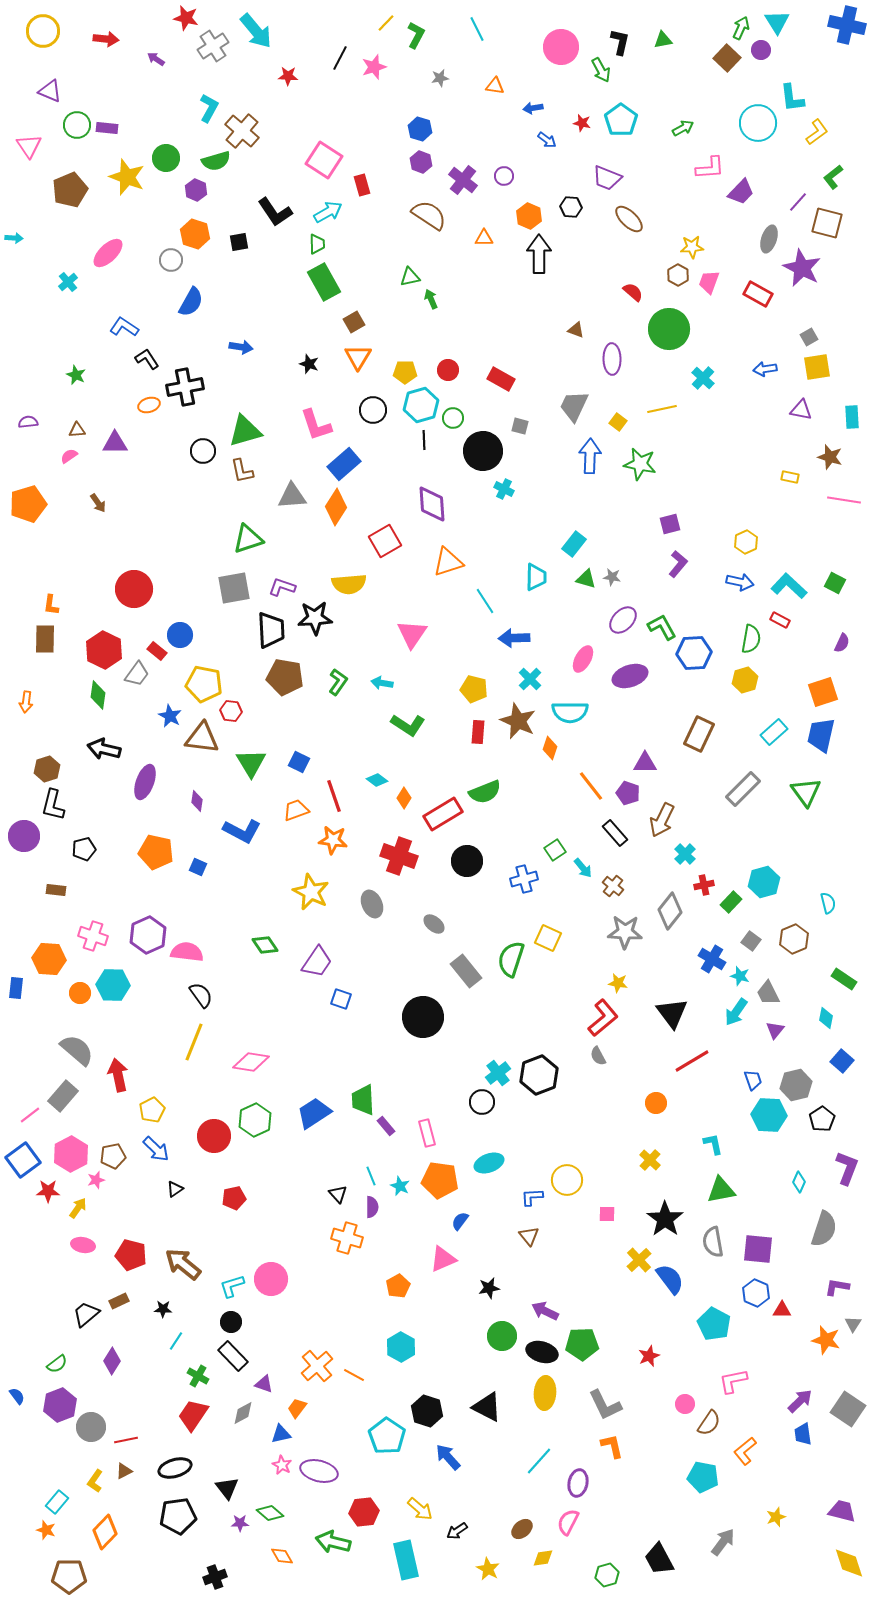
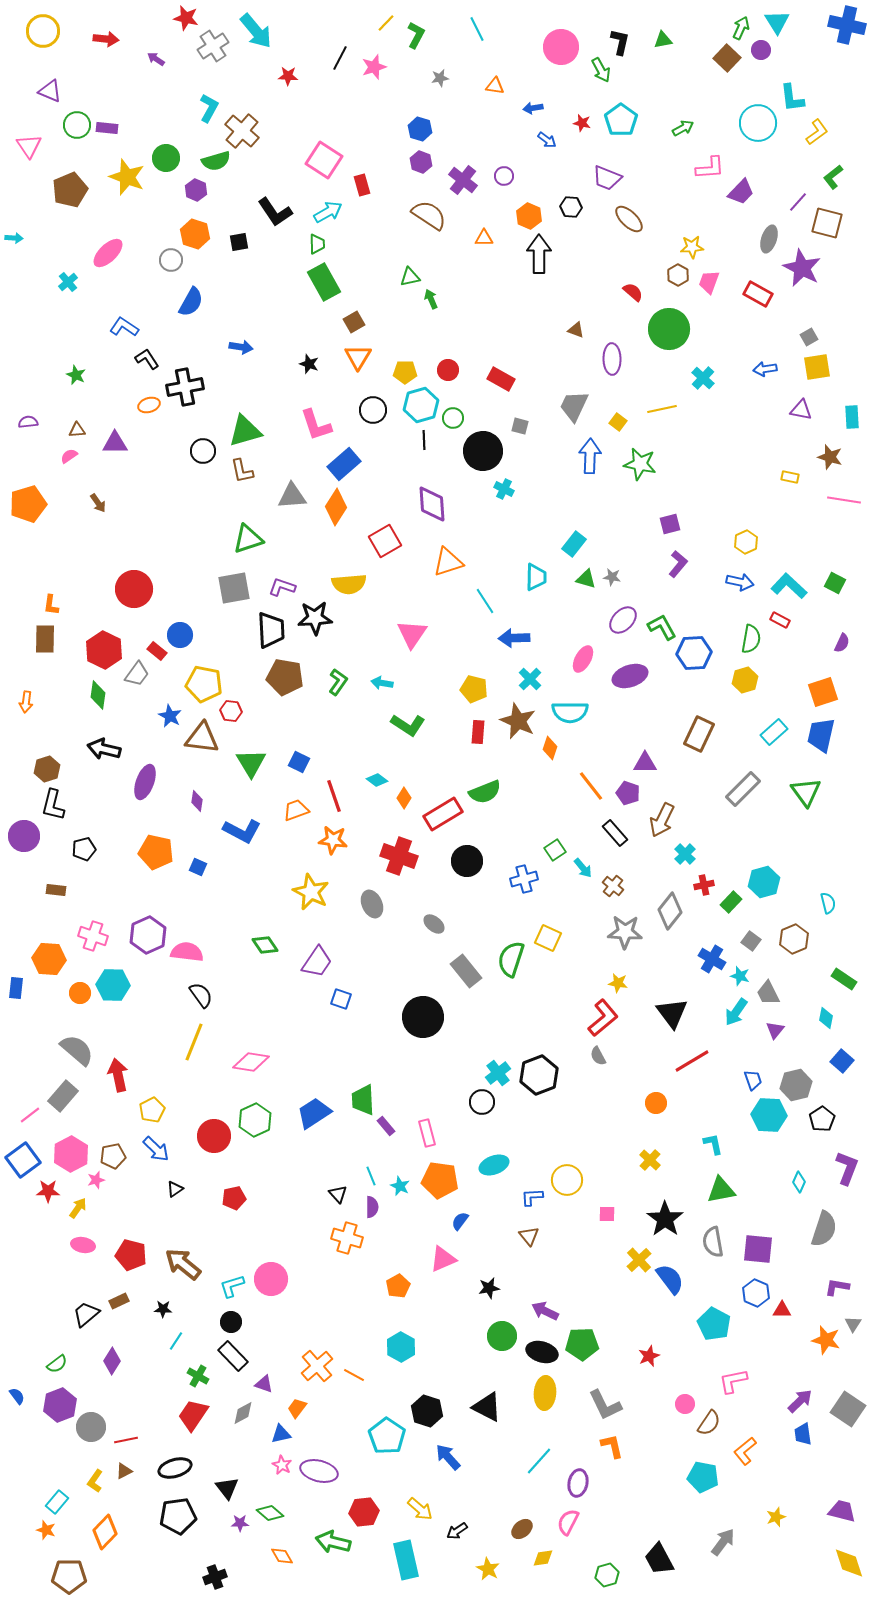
cyan ellipse at (489, 1163): moved 5 px right, 2 px down
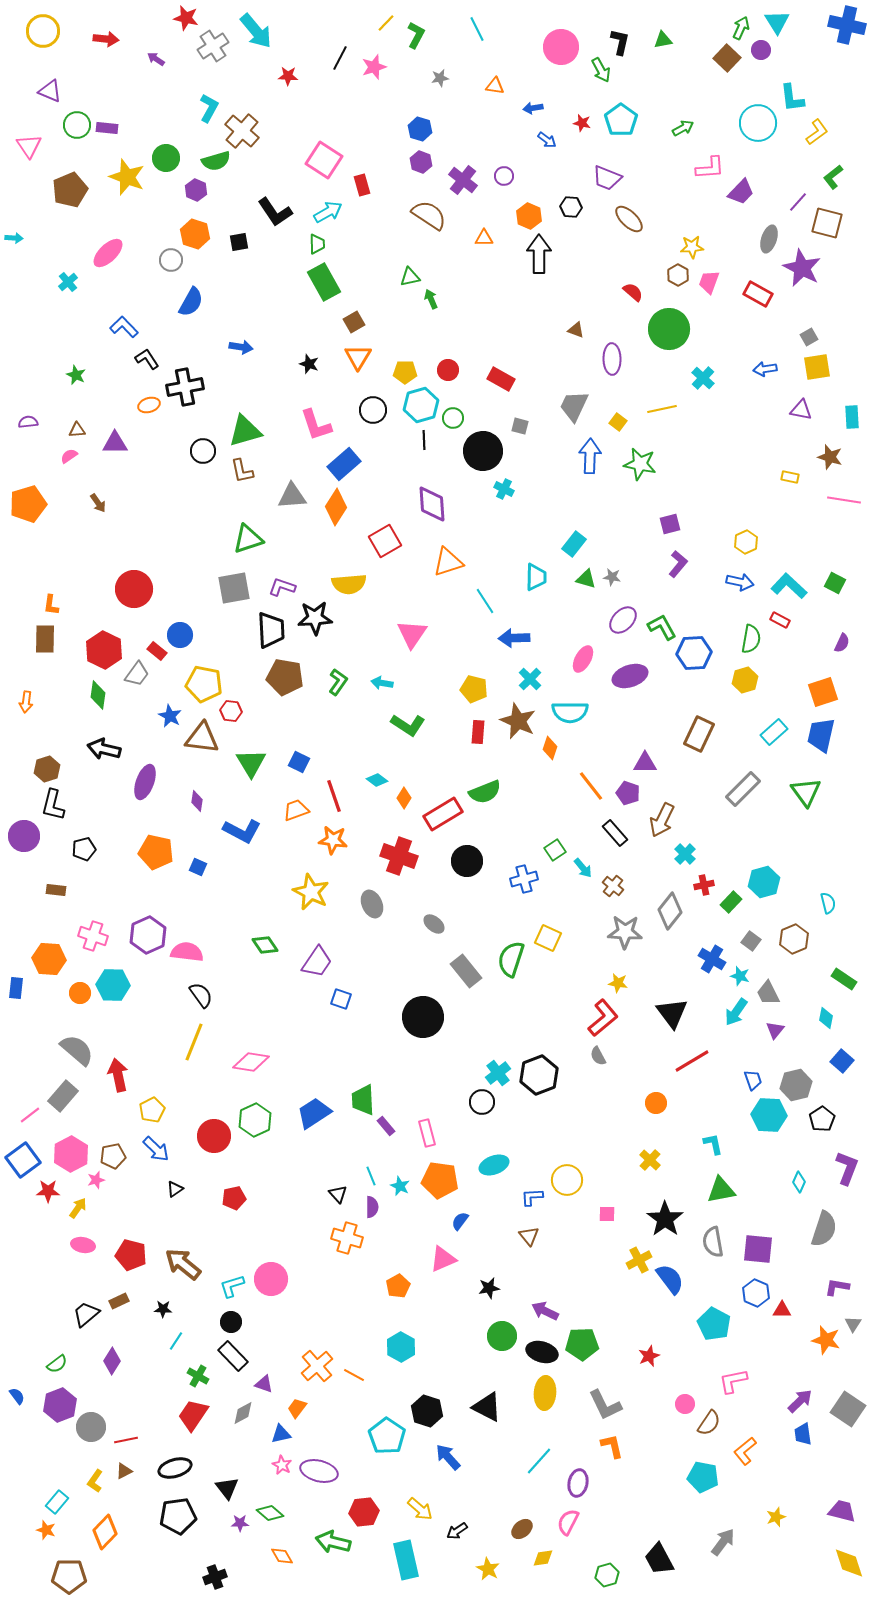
blue L-shape at (124, 327): rotated 12 degrees clockwise
yellow cross at (639, 1260): rotated 15 degrees clockwise
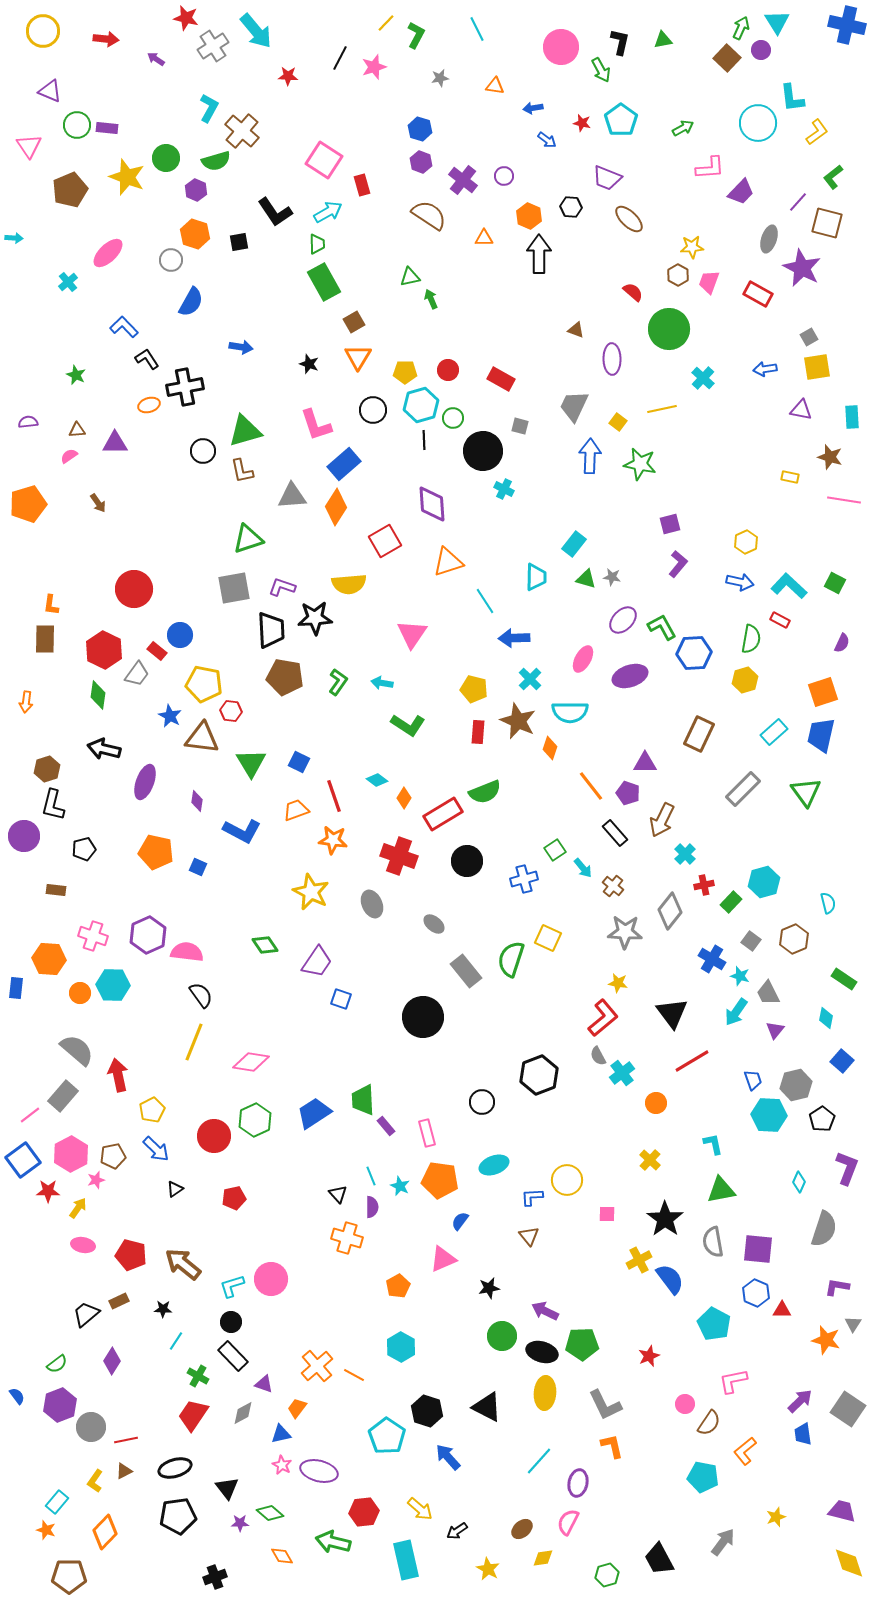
cyan cross at (498, 1073): moved 124 px right
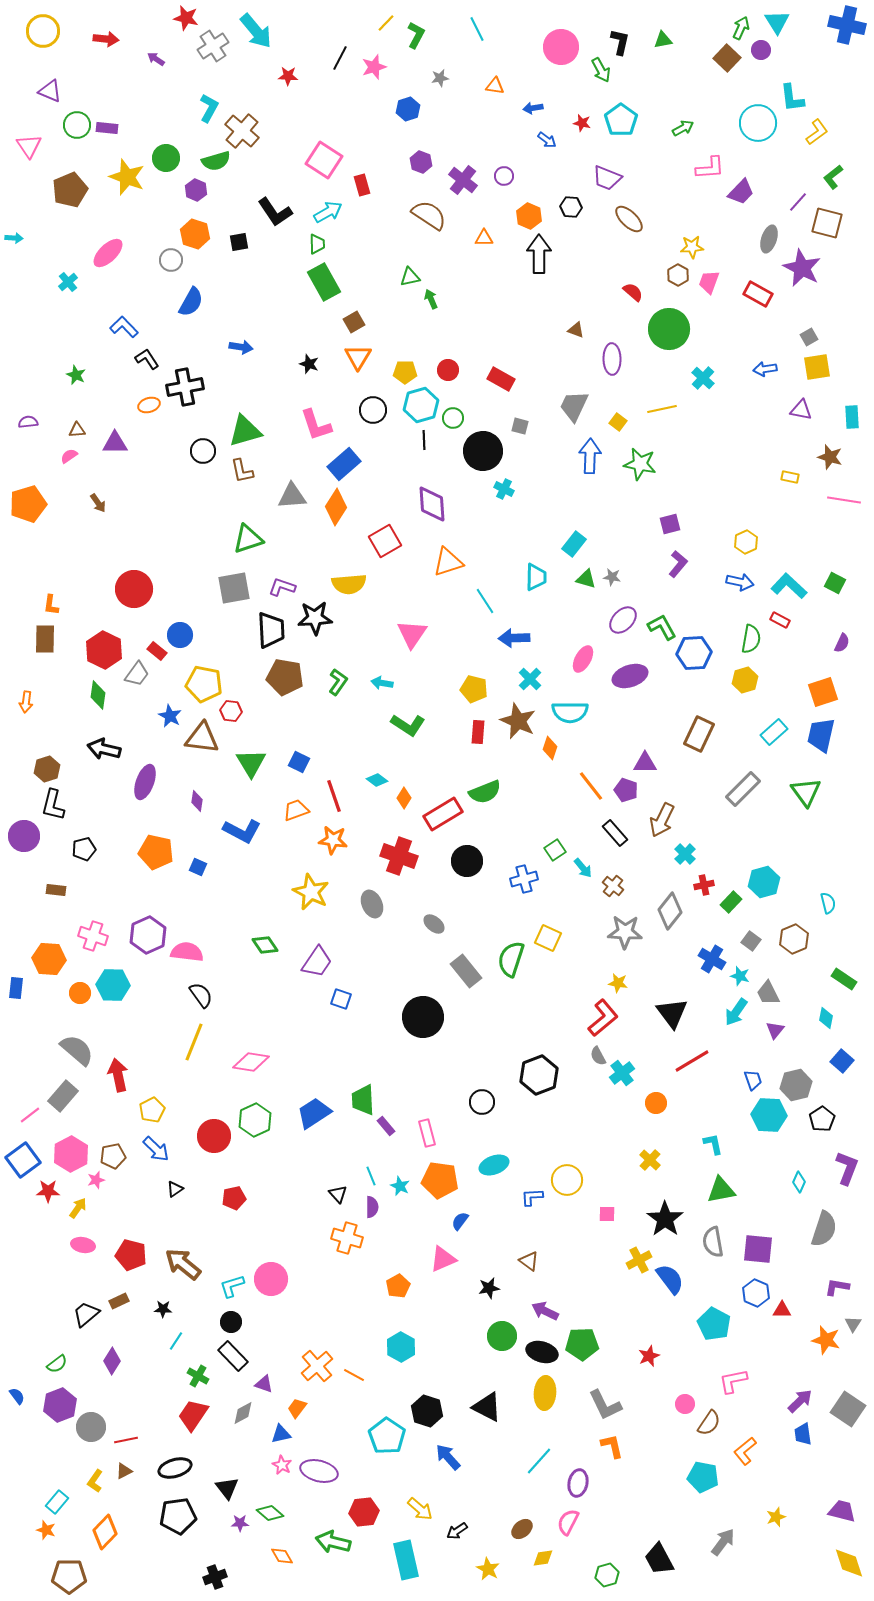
blue hexagon at (420, 129): moved 12 px left, 20 px up; rotated 25 degrees clockwise
purple pentagon at (628, 793): moved 2 px left, 3 px up
brown triangle at (529, 1236): moved 25 px down; rotated 15 degrees counterclockwise
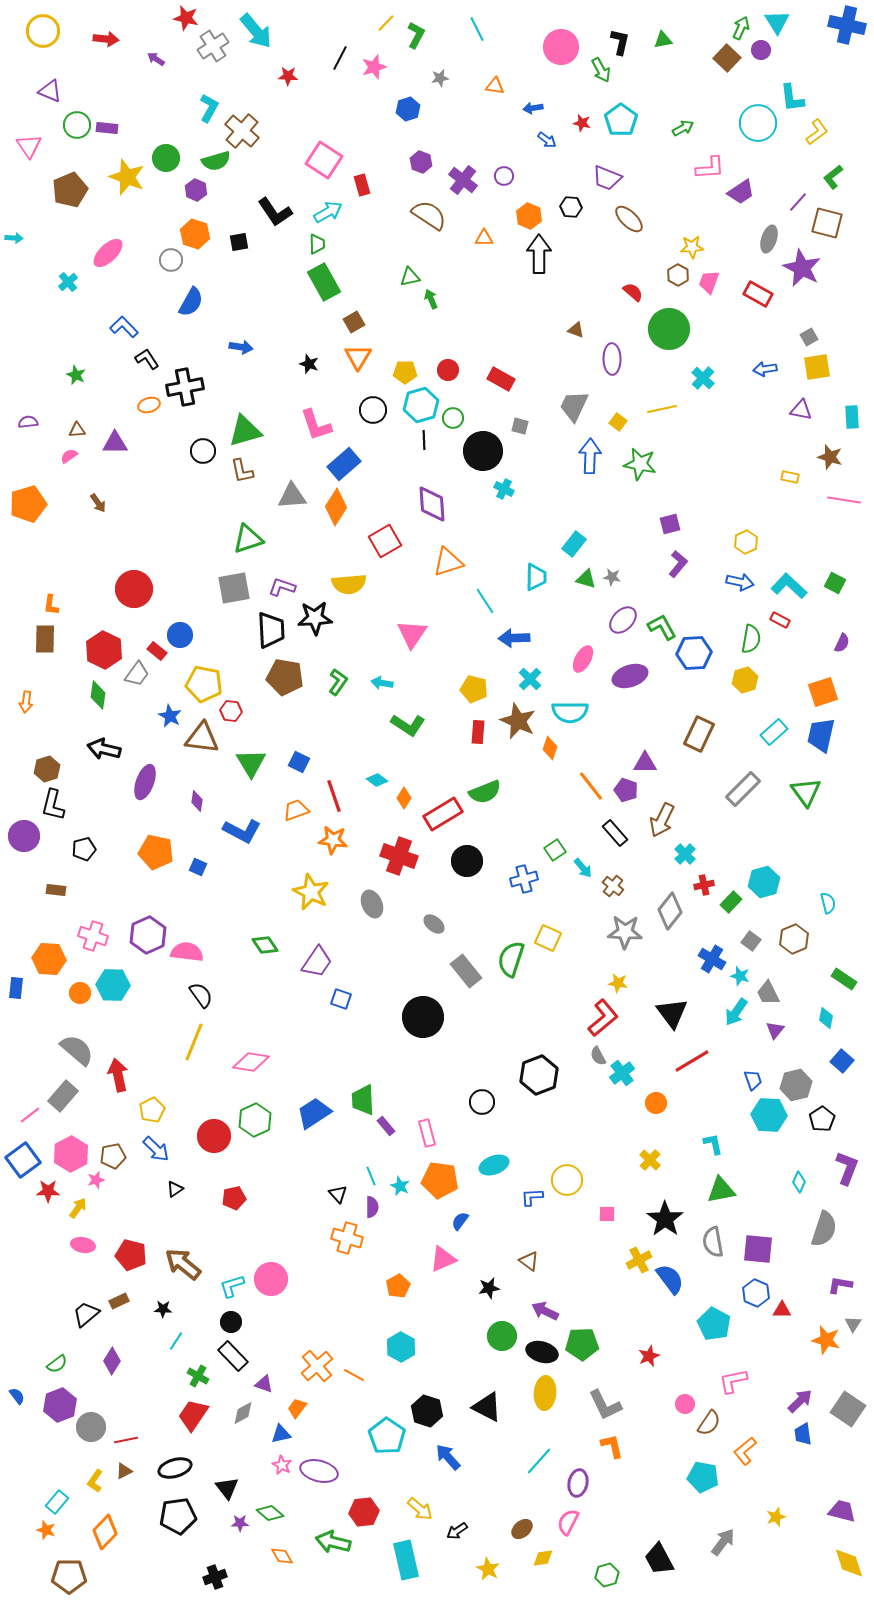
purple trapezoid at (741, 192): rotated 12 degrees clockwise
purple L-shape at (837, 1287): moved 3 px right, 2 px up
